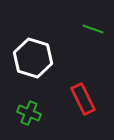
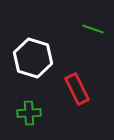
red rectangle: moved 6 px left, 10 px up
green cross: rotated 25 degrees counterclockwise
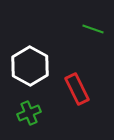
white hexagon: moved 3 px left, 8 px down; rotated 12 degrees clockwise
green cross: rotated 20 degrees counterclockwise
